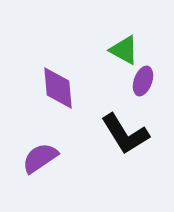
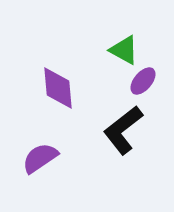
purple ellipse: rotated 20 degrees clockwise
black L-shape: moved 2 px left, 4 px up; rotated 84 degrees clockwise
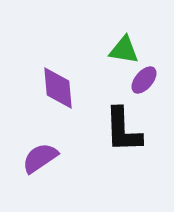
green triangle: rotated 20 degrees counterclockwise
purple ellipse: moved 1 px right, 1 px up
black L-shape: rotated 54 degrees counterclockwise
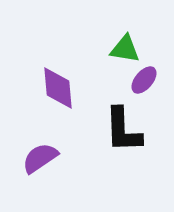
green triangle: moved 1 px right, 1 px up
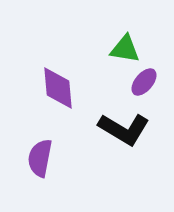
purple ellipse: moved 2 px down
black L-shape: moved 1 px right, 1 px up; rotated 57 degrees counterclockwise
purple semicircle: rotated 45 degrees counterclockwise
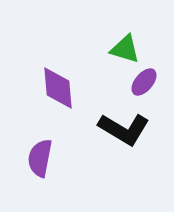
green triangle: rotated 8 degrees clockwise
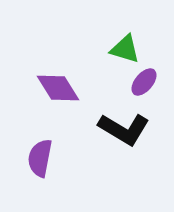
purple diamond: rotated 27 degrees counterclockwise
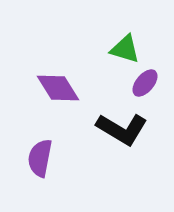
purple ellipse: moved 1 px right, 1 px down
black L-shape: moved 2 px left
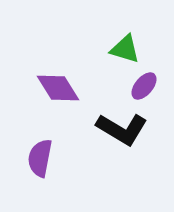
purple ellipse: moved 1 px left, 3 px down
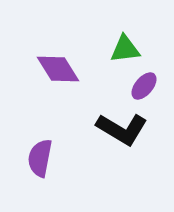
green triangle: rotated 24 degrees counterclockwise
purple diamond: moved 19 px up
